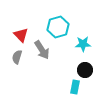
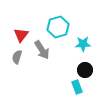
red triangle: rotated 21 degrees clockwise
cyan rectangle: moved 2 px right; rotated 32 degrees counterclockwise
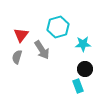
black circle: moved 1 px up
cyan rectangle: moved 1 px right, 1 px up
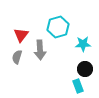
gray arrow: moved 2 px left; rotated 30 degrees clockwise
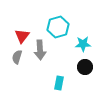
red triangle: moved 1 px right, 1 px down
black circle: moved 2 px up
cyan rectangle: moved 19 px left, 3 px up; rotated 32 degrees clockwise
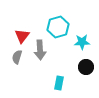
cyan star: moved 1 px left, 2 px up
black circle: moved 1 px right
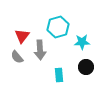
gray semicircle: rotated 56 degrees counterclockwise
cyan rectangle: moved 8 px up; rotated 16 degrees counterclockwise
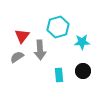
gray semicircle: rotated 96 degrees clockwise
black circle: moved 3 px left, 4 px down
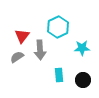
cyan hexagon: rotated 10 degrees counterclockwise
cyan star: moved 6 px down
black circle: moved 9 px down
